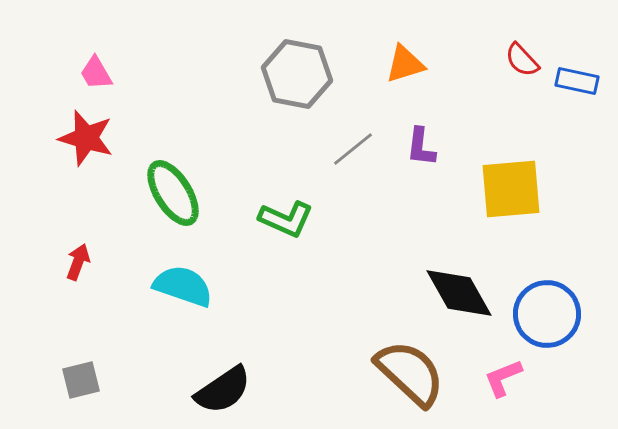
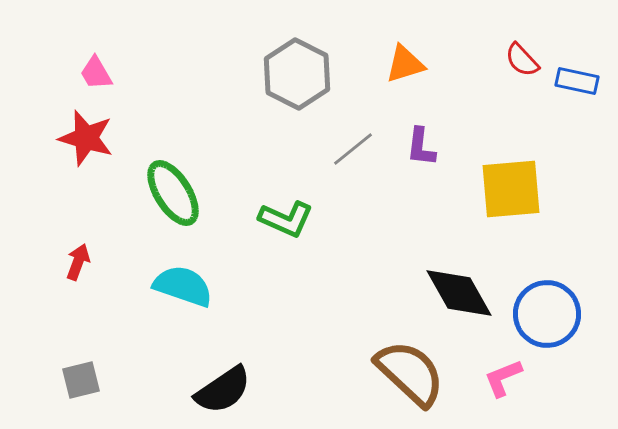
gray hexagon: rotated 16 degrees clockwise
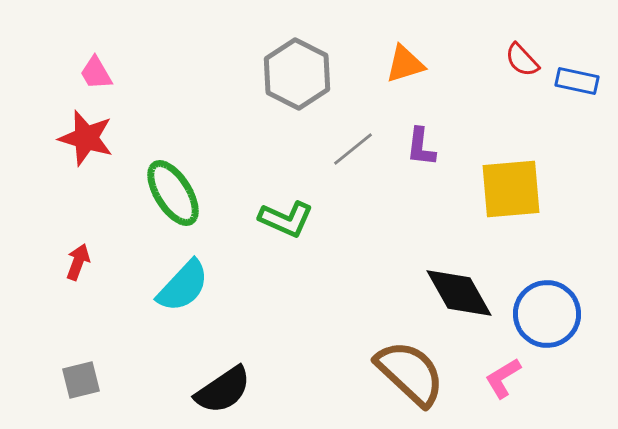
cyan semicircle: rotated 114 degrees clockwise
pink L-shape: rotated 9 degrees counterclockwise
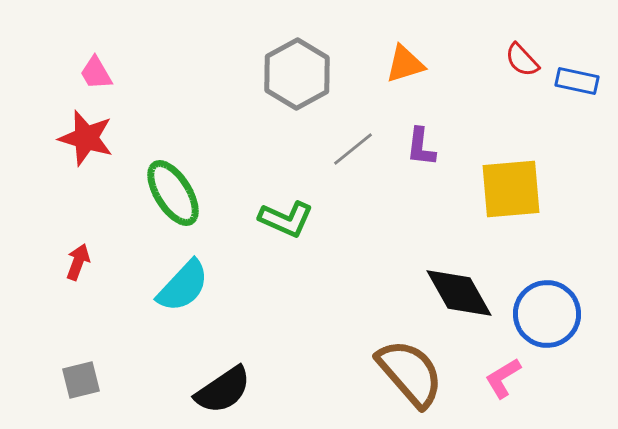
gray hexagon: rotated 4 degrees clockwise
brown semicircle: rotated 6 degrees clockwise
